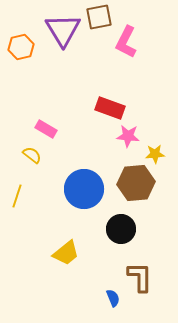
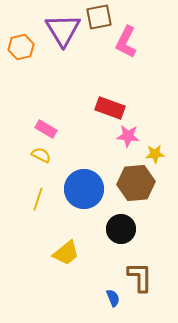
yellow semicircle: moved 9 px right; rotated 12 degrees counterclockwise
yellow line: moved 21 px right, 3 px down
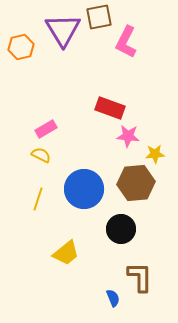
pink rectangle: rotated 60 degrees counterclockwise
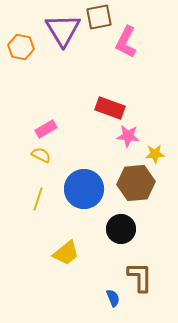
orange hexagon: rotated 25 degrees clockwise
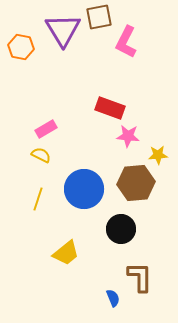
yellow star: moved 3 px right, 1 px down
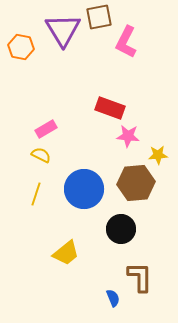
yellow line: moved 2 px left, 5 px up
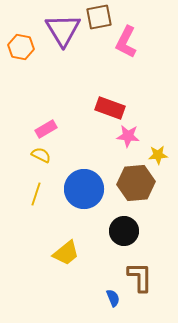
black circle: moved 3 px right, 2 px down
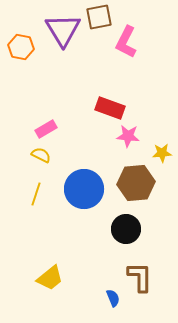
yellow star: moved 4 px right, 2 px up
black circle: moved 2 px right, 2 px up
yellow trapezoid: moved 16 px left, 25 px down
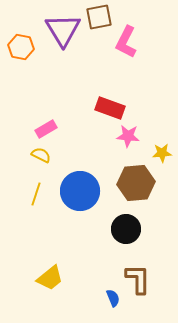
blue circle: moved 4 px left, 2 px down
brown L-shape: moved 2 px left, 2 px down
